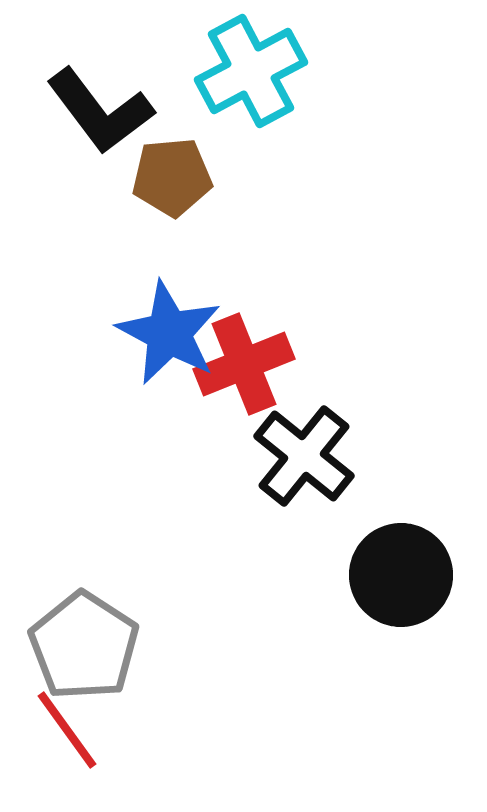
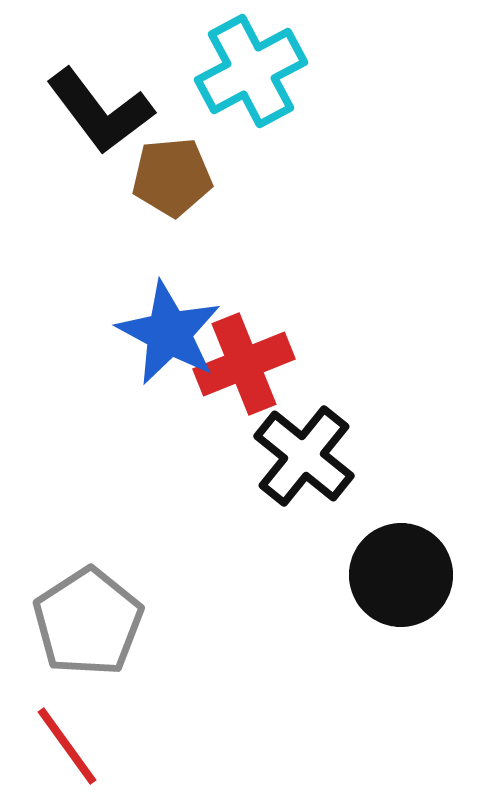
gray pentagon: moved 4 px right, 24 px up; rotated 6 degrees clockwise
red line: moved 16 px down
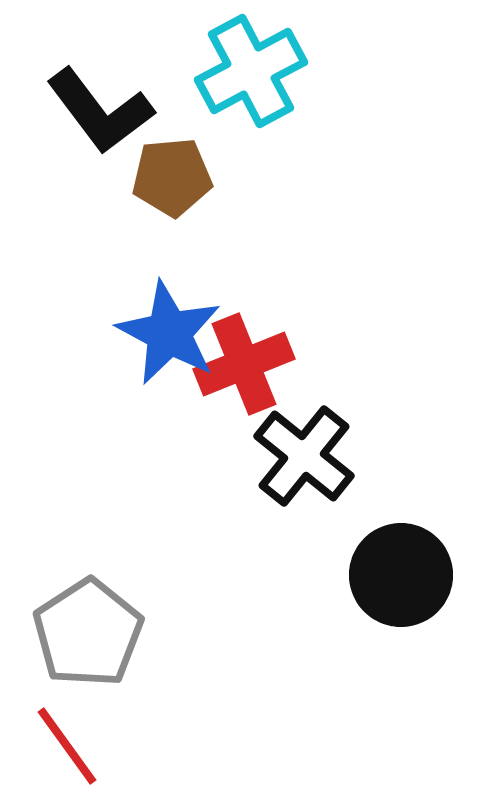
gray pentagon: moved 11 px down
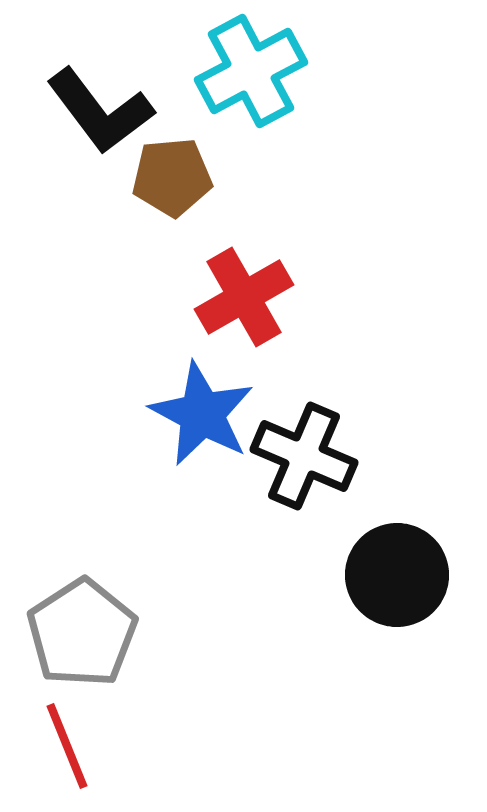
blue star: moved 33 px right, 81 px down
red cross: moved 67 px up; rotated 8 degrees counterclockwise
black cross: rotated 16 degrees counterclockwise
black circle: moved 4 px left
gray pentagon: moved 6 px left
red line: rotated 14 degrees clockwise
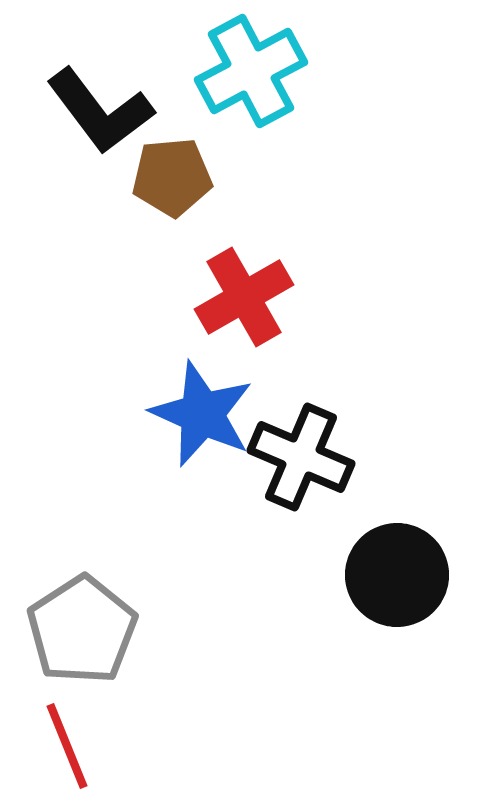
blue star: rotated 4 degrees counterclockwise
black cross: moved 3 px left, 1 px down
gray pentagon: moved 3 px up
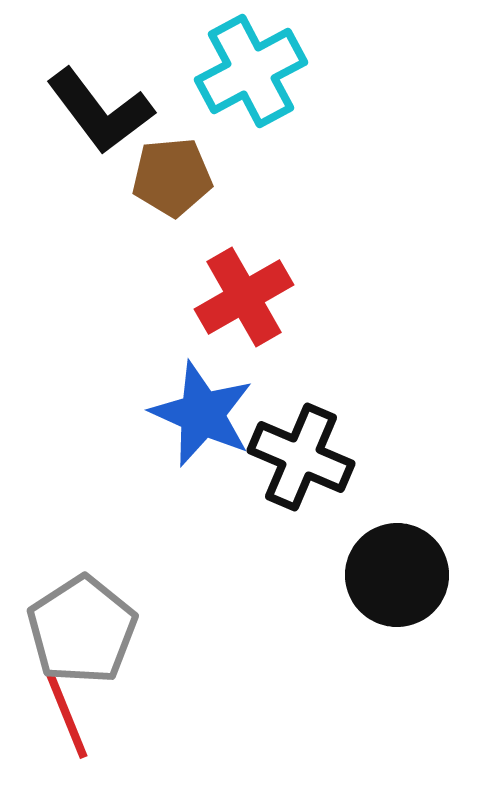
red line: moved 30 px up
